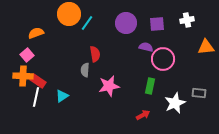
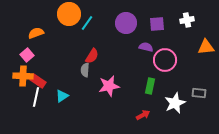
red semicircle: moved 3 px left, 2 px down; rotated 42 degrees clockwise
pink circle: moved 2 px right, 1 px down
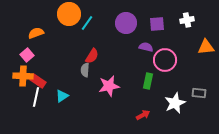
green rectangle: moved 2 px left, 5 px up
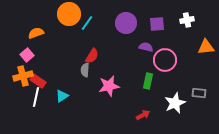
orange cross: rotated 18 degrees counterclockwise
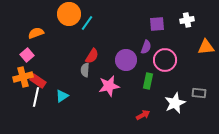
purple circle: moved 37 px down
purple semicircle: rotated 96 degrees clockwise
orange cross: moved 1 px down
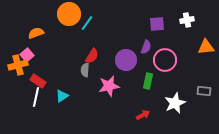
orange cross: moved 5 px left, 12 px up
gray rectangle: moved 5 px right, 2 px up
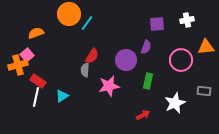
pink circle: moved 16 px right
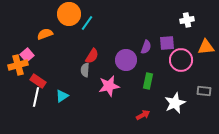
purple square: moved 10 px right, 19 px down
orange semicircle: moved 9 px right, 1 px down
